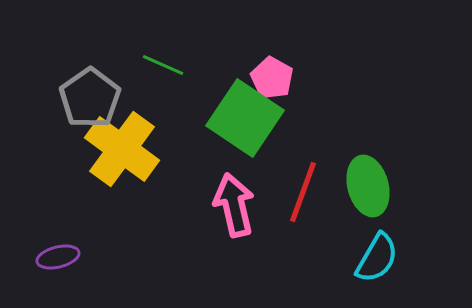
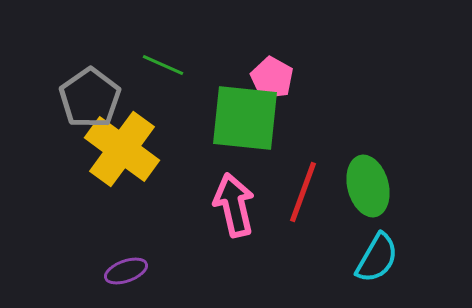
green square: rotated 28 degrees counterclockwise
purple ellipse: moved 68 px right, 14 px down; rotated 6 degrees counterclockwise
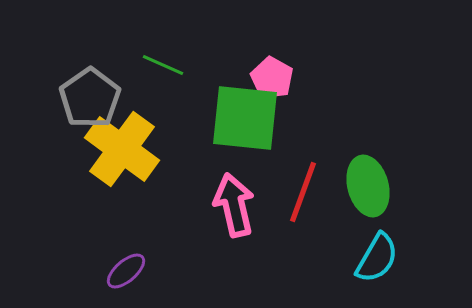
purple ellipse: rotated 21 degrees counterclockwise
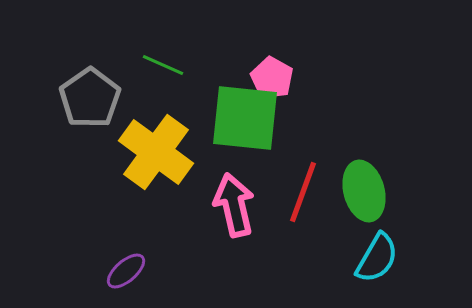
yellow cross: moved 34 px right, 3 px down
green ellipse: moved 4 px left, 5 px down
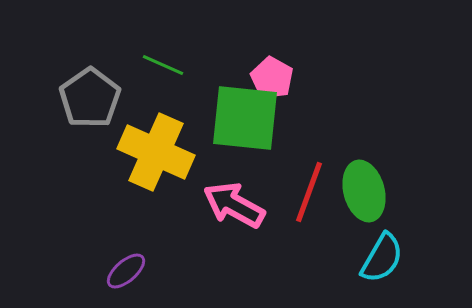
yellow cross: rotated 12 degrees counterclockwise
red line: moved 6 px right
pink arrow: rotated 48 degrees counterclockwise
cyan semicircle: moved 5 px right
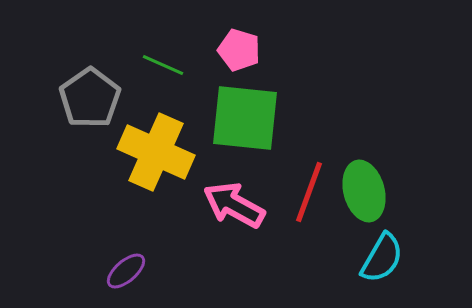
pink pentagon: moved 33 px left, 28 px up; rotated 12 degrees counterclockwise
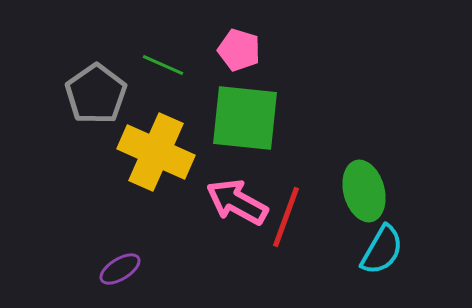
gray pentagon: moved 6 px right, 4 px up
red line: moved 23 px left, 25 px down
pink arrow: moved 3 px right, 3 px up
cyan semicircle: moved 8 px up
purple ellipse: moved 6 px left, 2 px up; rotated 9 degrees clockwise
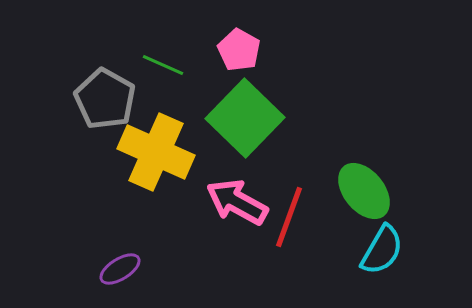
pink pentagon: rotated 12 degrees clockwise
gray pentagon: moved 9 px right, 5 px down; rotated 8 degrees counterclockwise
green square: rotated 38 degrees clockwise
green ellipse: rotated 24 degrees counterclockwise
red line: moved 3 px right
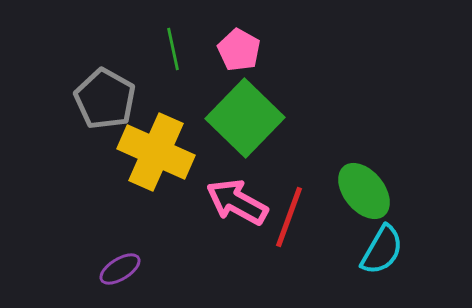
green line: moved 10 px right, 16 px up; rotated 54 degrees clockwise
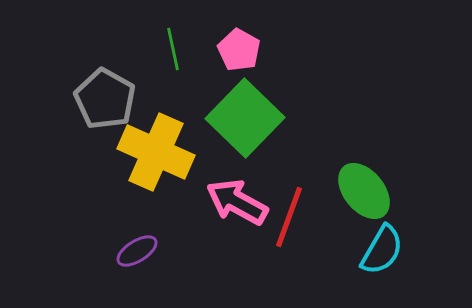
purple ellipse: moved 17 px right, 18 px up
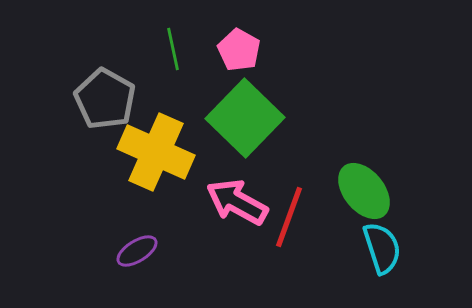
cyan semicircle: moved 2 px up; rotated 48 degrees counterclockwise
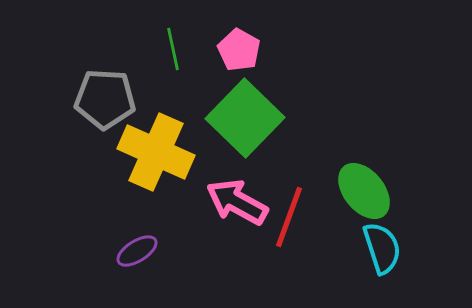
gray pentagon: rotated 26 degrees counterclockwise
